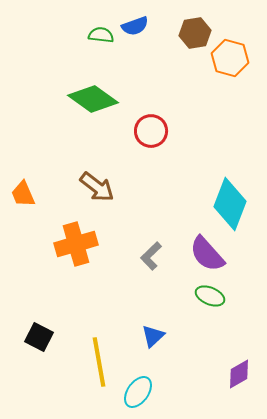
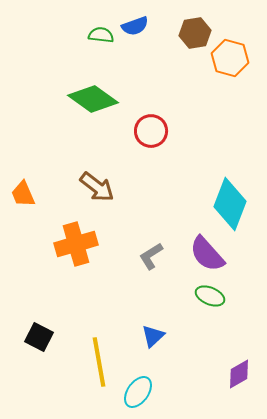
gray L-shape: rotated 12 degrees clockwise
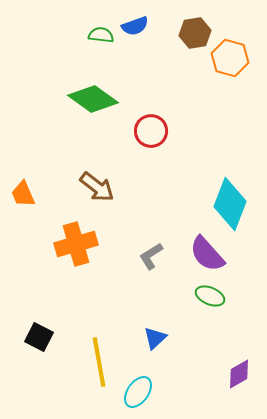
blue triangle: moved 2 px right, 2 px down
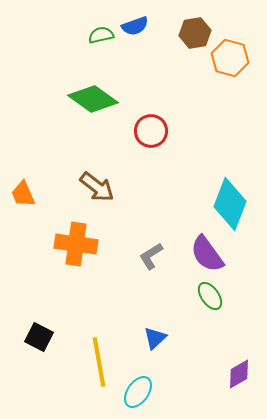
green semicircle: rotated 20 degrees counterclockwise
orange cross: rotated 24 degrees clockwise
purple semicircle: rotated 6 degrees clockwise
green ellipse: rotated 32 degrees clockwise
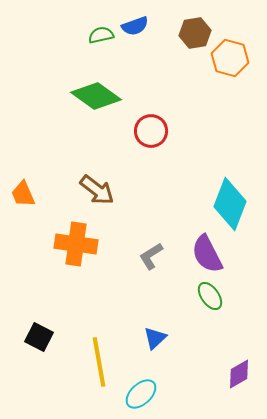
green diamond: moved 3 px right, 3 px up
brown arrow: moved 3 px down
purple semicircle: rotated 9 degrees clockwise
cyan ellipse: moved 3 px right, 2 px down; rotated 12 degrees clockwise
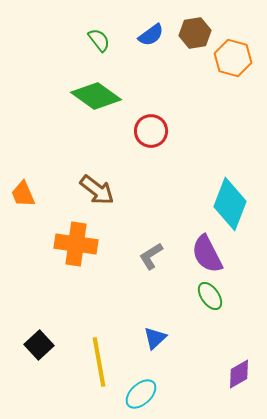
blue semicircle: moved 16 px right, 9 px down; rotated 16 degrees counterclockwise
green semicircle: moved 2 px left, 5 px down; rotated 65 degrees clockwise
orange hexagon: moved 3 px right
black square: moved 8 px down; rotated 20 degrees clockwise
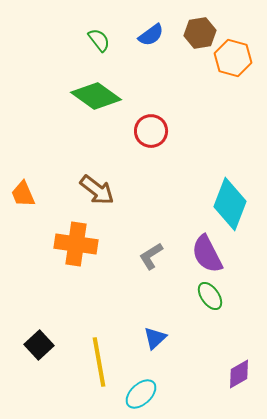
brown hexagon: moved 5 px right
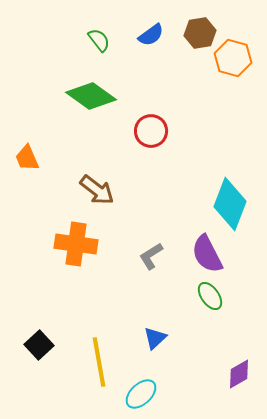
green diamond: moved 5 px left
orange trapezoid: moved 4 px right, 36 px up
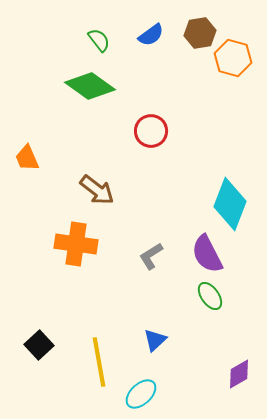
green diamond: moved 1 px left, 10 px up
blue triangle: moved 2 px down
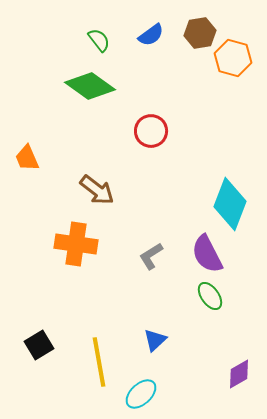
black square: rotated 12 degrees clockwise
